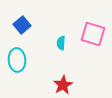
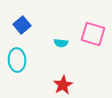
cyan semicircle: rotated 88 degrees counterclockwise
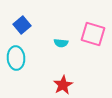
cyan ellipse: moved 1 px left, 2 px up
